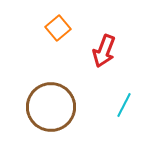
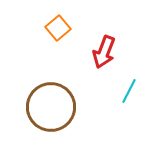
red arrow: moved 1 px down
cyan line: moved 5 px right, 14 px up
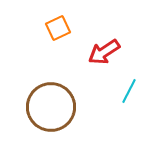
orange square: rotated 15 degrees clockwise
red arrow: rotated 36 degrees clockwise
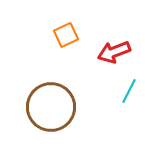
orange square: moved 8 px right, 7 px down
red arrow: moved 10 px right; rotated 12 degrees clockwise
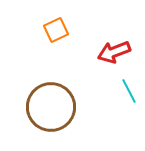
orange square: moved 10 px left, 5 px up
cyan line: rotated 55 degrees counterclockwise
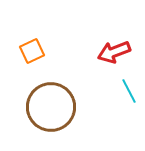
orange square: moved 24 px left, 21 px down
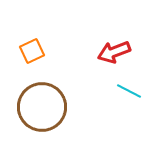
cyan line: rotated 35 degrees counterclockwise
brown circle: moved 9 px left
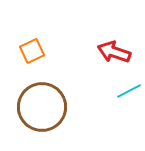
red arrow: rotated 40 degrees clockwise
cyan line: rotated 55 degrees counterclockwise
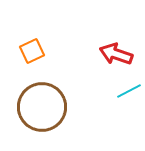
red arrow: moved 2 px right, 2 px down
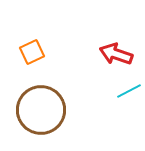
orange square: moved 1 px down
brown circle: moved 1 px left, 3 px down
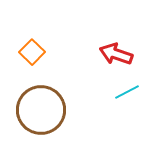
orange square: rotated 20 degrees counterclockwise
cyan line: moved 2 px left, 1 px down
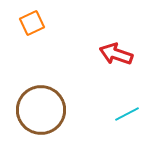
orange square: moved 29 px up; rotated 20 degrees clockwise
cyan line: moved 22 px down
